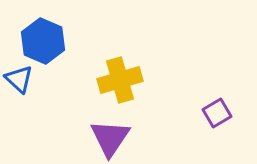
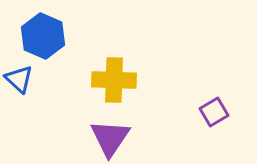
blue hexagon: moved 5 px up
yellow cross: moved 6 px left; rotated 18 degrees clockwise
purple square: moved 3 px left, 1 px up
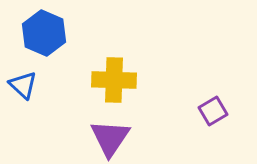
blue hexagon: moved 1 px right, 3 px up
blue triangle: moved 4 px right, 6 px down
purple square: moved 1 px left, 1 px up
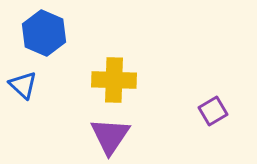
purple triangle: moved 2 px up
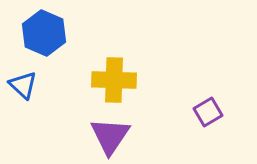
purple square: moved 5 px left, 1 px down
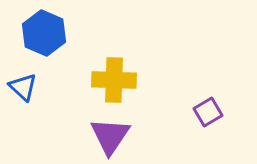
blue triangle: moved 2 px down
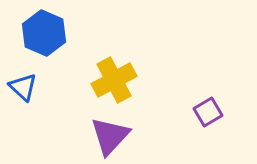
yellow cross: rotated 30 degrees counterclockwise
purple triangle: rotated 9 degrees clockwise
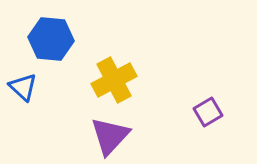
blue hexagon: moved 7 px right, 6 px down; rotated 18 degrees counterclockwise
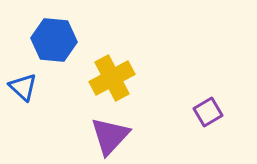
blue hexagon: moved 3 px right, 1 px down
yellow cross: moved 2 px left, 2 px up
